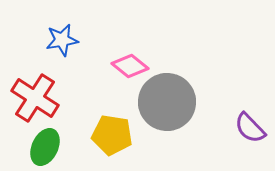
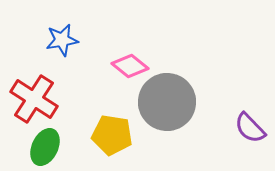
red cross: moved 1 px left, 1 px down
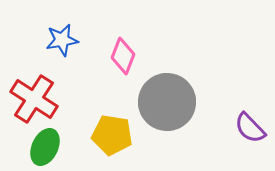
pink diamond: moved 7 px left, 10 px up; rotated 72 degrees clockwise
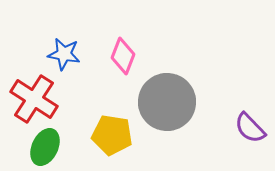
blue star: moved 2 px right, 14 px down; rotated 20 degrees clockwise
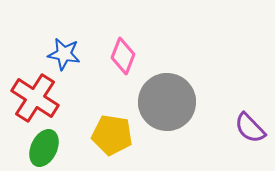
red cross: moved 1 px right, 1 px up
green ellipse: moved 1 px left, 1 px down
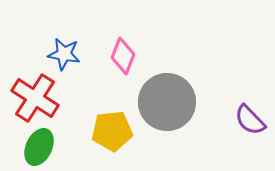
purple semicircle: moved 8 px up
yellow pentagon: moved 4 px up; rotated 15 degrees counterclockwise
green ellipse: moved 5 px left, 1 px up
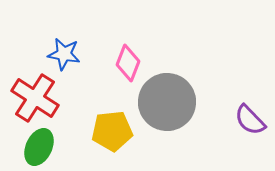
pink diamond: moved 5 px right, 7 px down
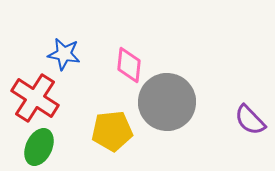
pink diamond: moved 1 px right, 2 px down; rotated 15 degrees counterclockwise
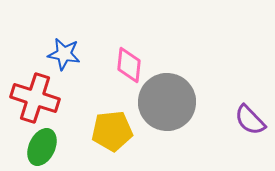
red cross: rotated 15 degrees counterclockwise
green ellipse: moved 3 px right
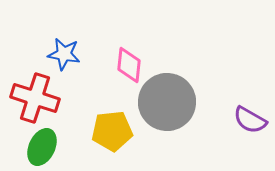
purple semicircle: rotated 16 degrees counterclockwise
